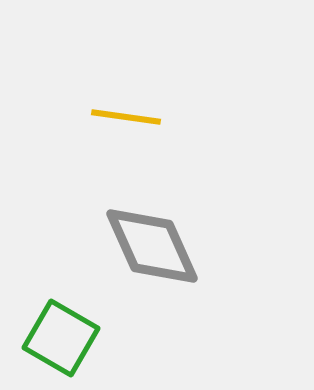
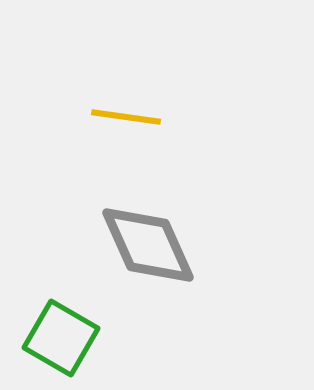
gray diamond: moved 4 px left, 1 px up
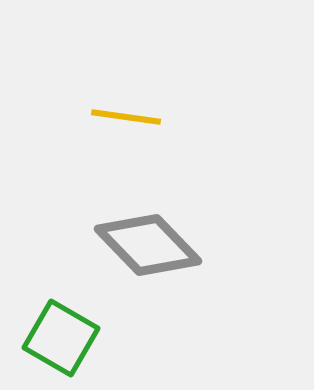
gray diamond: rotated 20 degrees counterclockwise
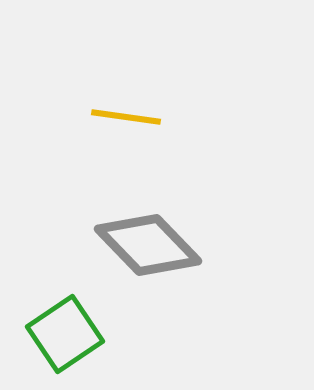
green square: moved 4 px right, 4 px up; rotated 26 degrees clockwise
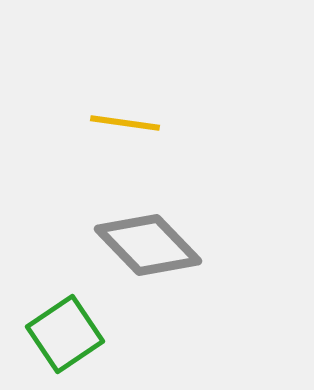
yellow line: moved 1 px left, 6 px down
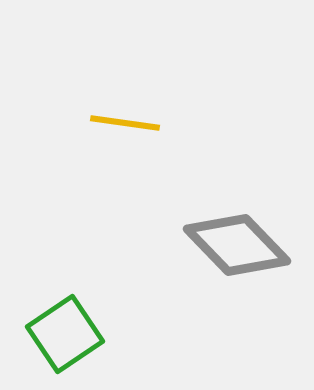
gray diamond: moved 89 px right
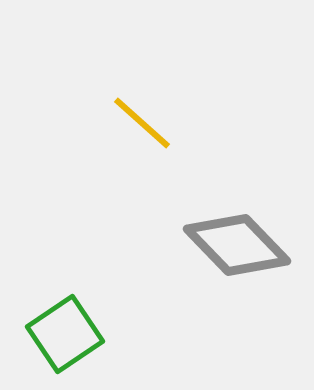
yellow line: moved 17 px right; rotated 34 degrees clockwise
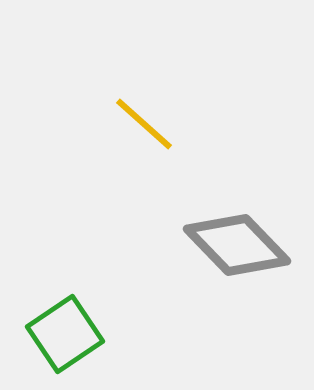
yellow line: moved 2 px right, 1 px down
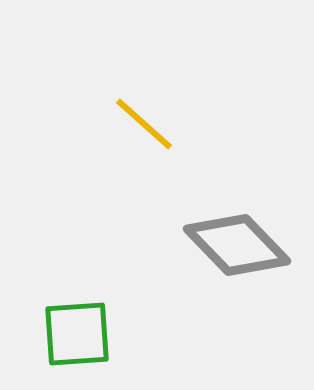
green square: moved 12 px right; rotated 30 degrees clockwise
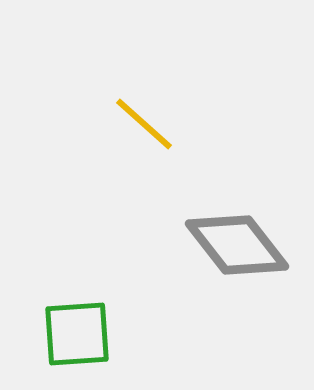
gray diamond: rotated 6 degrees clockwise
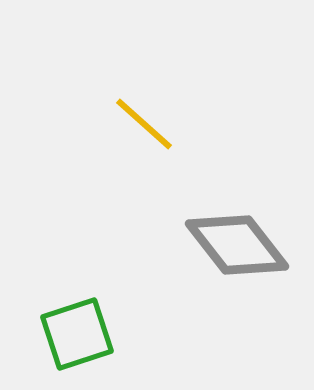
green square: rotated 14 degrees counterclockwise
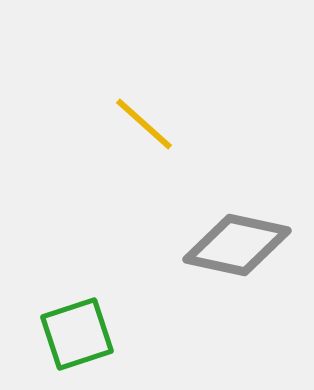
gray diamond: rotated 40 degrees counterclockwise
